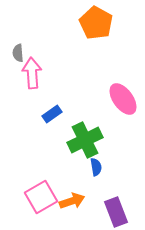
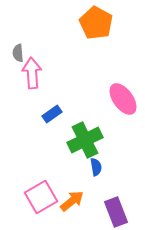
orange arrow: rotated 20 degrees counterclockwise
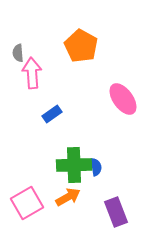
orange pentagon: moved 15 px left, 23 px down
green cross: moved 11 px left, 25 px down; rotated 24 degrees clockwise
pink square: moved 14 px left, 6 px down
orange arrow: moved 4 px left, 4 px up; rotated 10 degrees clockwise
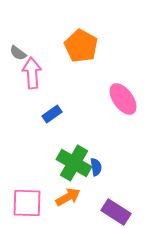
gray semicircle: rotated 48 degrees counterclockwise
green cross: moved 2 px up; rotated 32 degrees clockwise
pink square: rotated 32 degrees clockwise
purple rectangle: rotated 36 degrees counterclockwise
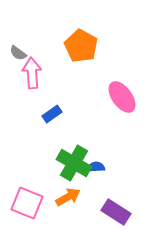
pink ellipse: moved 1 px left, 2 px up
blue semicircle: rotated 84 degrees counterclockwise
pink square: rotated 20 degrees clockwise
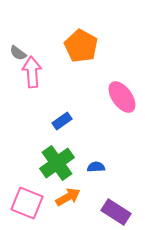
pink arrow: moved 1 px up
blue rectangle: moved 10 px right, 7 px down
green cross: moved 17 px left; rotated 24 degrees clockwise
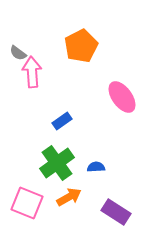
orange pentagon: rotated 16 degrees clockwise
orange arrow: moved 1 px right
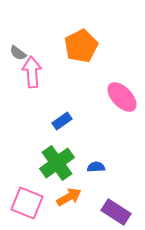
pink ellipse: rotated 8 degrees counterclockwise
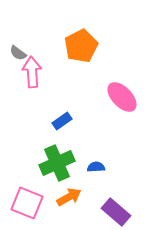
green cross: rotated 12 degrees clockwise
purple rectangle: rotated 8 degrees clockwise
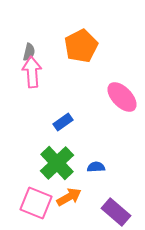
gray semicircle: moved 11 px right, 1 px up; rotated 114 degrees counterclockwise
blue rectangle: moved 1 px right, 1 px down
green cross: rotated 20 degrees counterclockwise
pink square: moved 9 px right
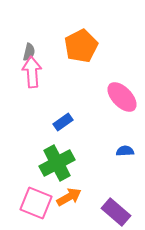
green cross: rotated 16 degrees clockwise
blue semicircle: moved 29 px right, 16 px up
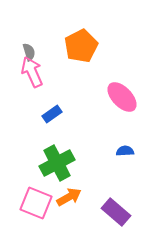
gray semicircle: rotated 30 degrees counterclockwise
pink arrow: rotated 20 degrees counterclockwise
blue rectangle: moved 11 px left, 8 px up
